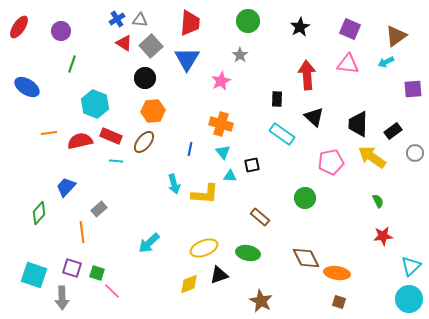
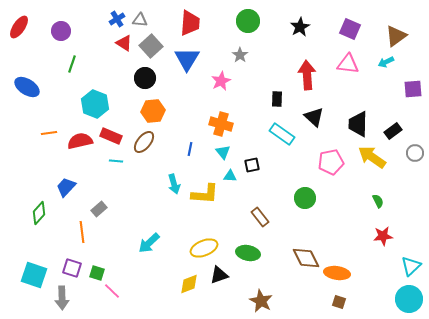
brown rectangle at (260, 217): rotated 12 degrees clockwise
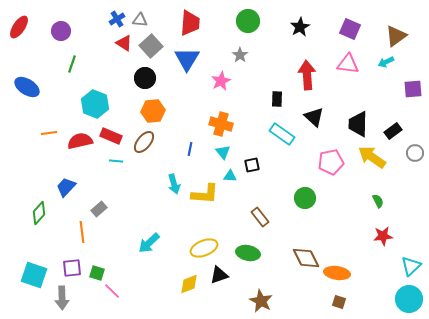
purple square at (72, 268): rotated 24 degrees counterclockwise
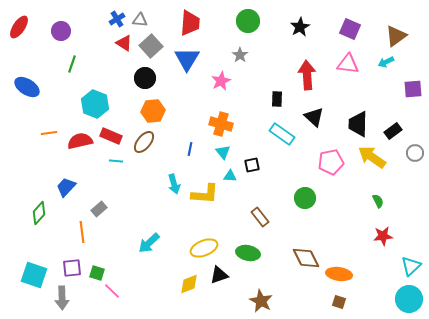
orange ellipse at (337, 273): moved 2 px right, 1 px down
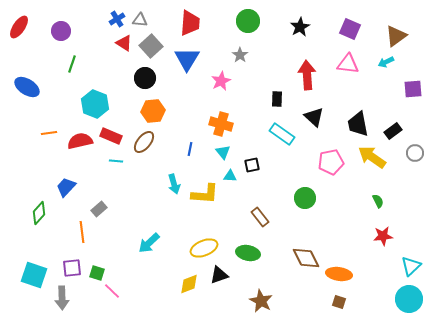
black trapezoid at (358, 124): rotated 12 degrees counterclockwise
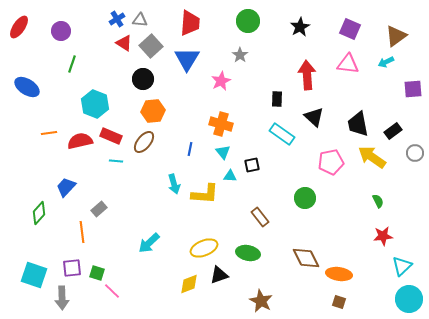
black circle at (145, 78): moved 2 px left, 1 px down
cyan triangle at (411, 266): moved 9 px left
